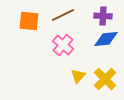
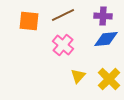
yellow cross: moved 4 px right
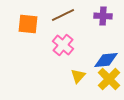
orange square: moved 1 px left, 3 px down
blue diamond: moved 21 px down
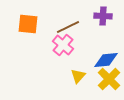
brown line: moved 5 px right, 12 px down
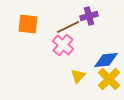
purple cross: moved 14 px left; rotated 18 degrees counterclockwise
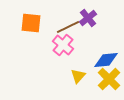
purple cross: moved 1 px left, 2 px down; rotated 24 degrees counterclockwise
orange square: moved 3 px right, 1 px up
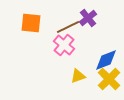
pink cross: moved 1 px right
blue diamond: rotated 15 degrees counterclockwise
yellow triangle: rotated 28 degrees clockwise
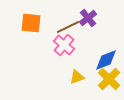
yellow triangle: moved 1 px left, 1 px down
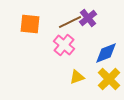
orange square: moved 1 px left, 1 px down
brown line: moved 2 px right, 5 px up
blue diamond: moved 7 px up
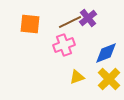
pink cross: rotated 30 degrees clockwise
